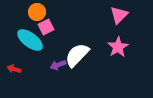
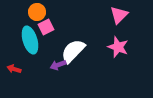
cyan ellipse: rotated 36 degrees clockwise
pink star: rotated 20 degrees counterclockwise
white semicircle: moved 4 px left, 4 px up
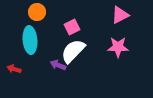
pink triangle: moved 1 px right; rotated 18 degrees clockwise
pink square: moved 26 px right
cyan ellipse: rotated 12 degrees clockwise
pink star: rotated 20 degrees counterclockwise
purple arrow: rotated 42 degrees clockwise
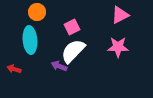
purple arrow: moved 1 px right, 1 px down
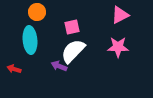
pink square: rotated 14 degrees clockwise
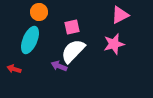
orange circle: moved 2 px right
cyan ellipse: rotated 28 degrees clockwise
pink star: moved 4 px left, 3 px up; rotated 15 degrees counterclockwise
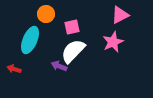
orange circle: moved 7 px right, 2 px down
pink star: moved 1 px left, 2 px up; rotated 10 degrees counterclockwise
